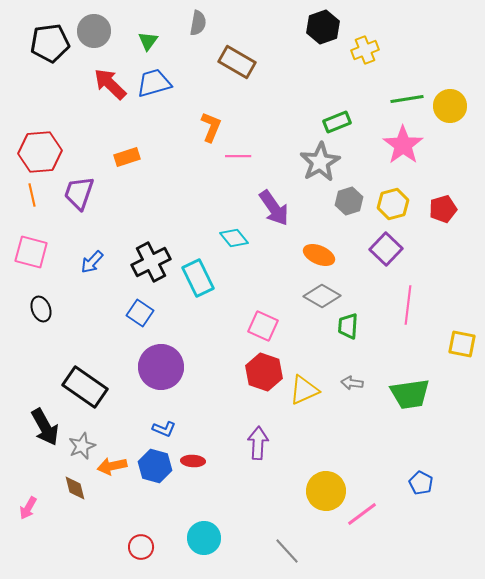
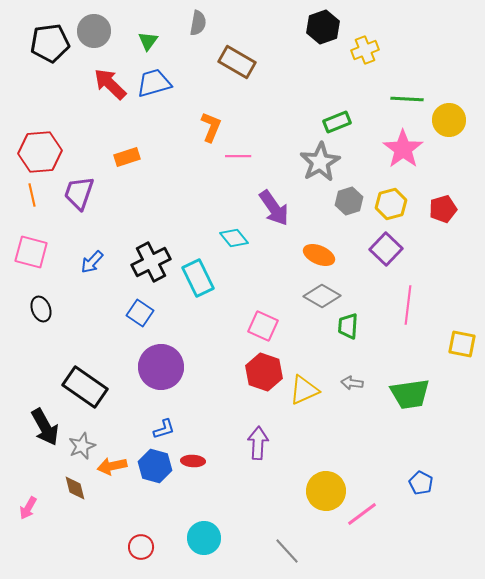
green line at (407, 99): rotated 12 degrees clockwise
yellow circle at (450, 106): moved 1 px left, 14 px down
pink star at (403, 145): moved 4 px down
yellow hexagon at (393, 204): moved 2 px left
blue L-shape at (164, 429): rotated 40 degrees counterclockwise
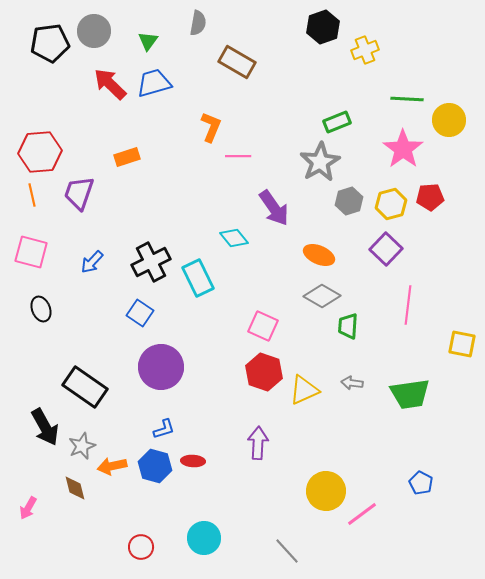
red pentagon at (443, 209): moved 13 px left, 12 px up; rotated 12 degrees clockwise
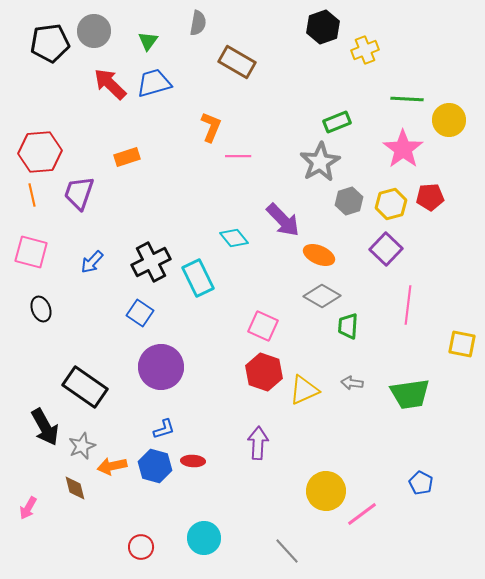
purple arrow at (274, 208): moved 9 px right, 12 px down; rotated 9 degrees counterclockwise
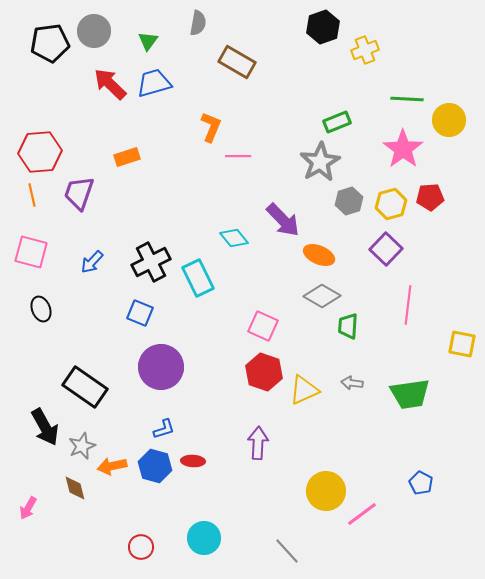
blue square at (140, 313): rotated 12 degrees counterclockwise
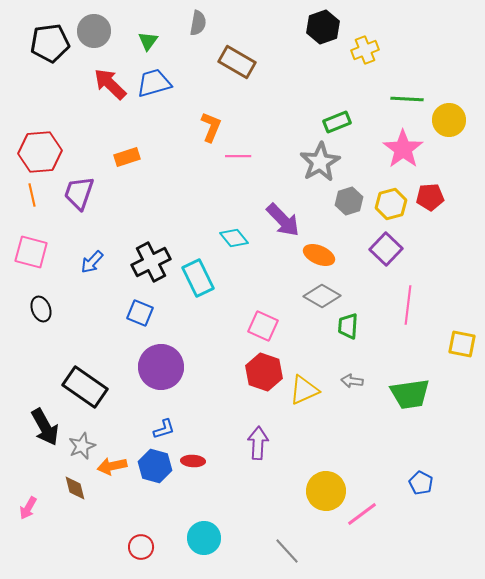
gray arrow at (352, 383): moved 2 px up
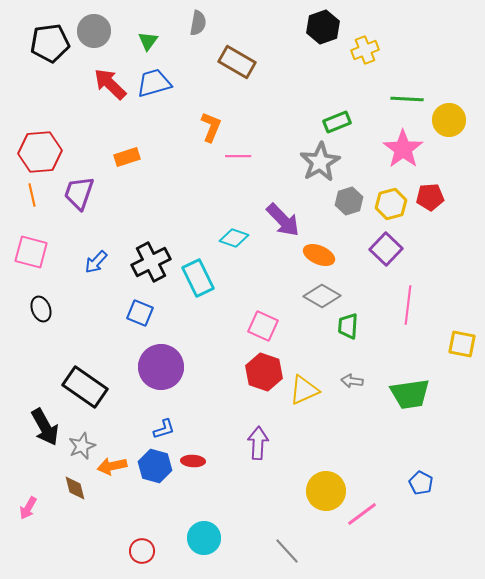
cyan diamond at (234, 238): rotated 32 degrees counterclockwise
blue arrow at (92, 262): moved 4 px right
red circle at (141, 547): moved 1 px right, 4 px down
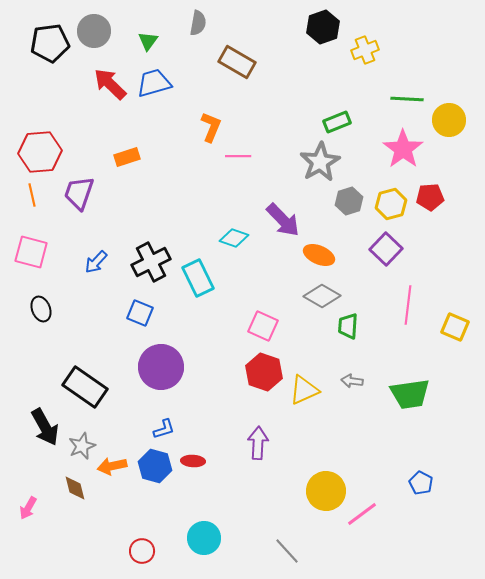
yellow square at (462, 344): moved 7 px left, 17 px up; rotated 12 degrees clockwise
